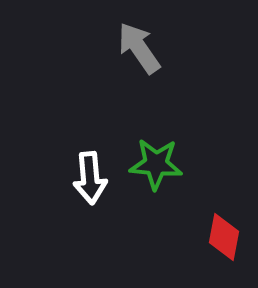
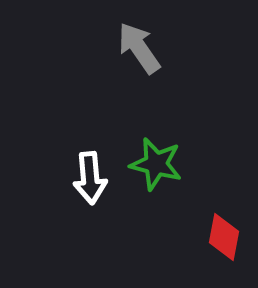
green star: rotated 10 degrees clockwise
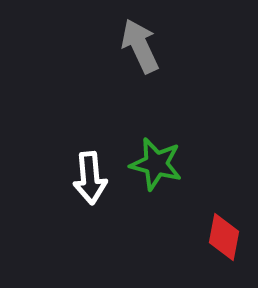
gray arrow: moved 1 px right, 2 px up; rotated 10 degrees clockwise
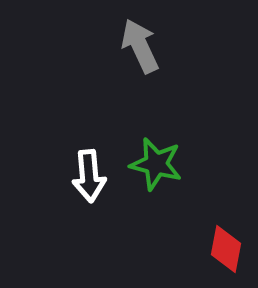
white arrow: moved 1 px left, 2 px up
red diamond: moved 2 px right, 12 px down
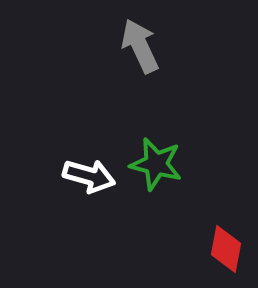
white arrow: rotated 69 degrees counterclockwise
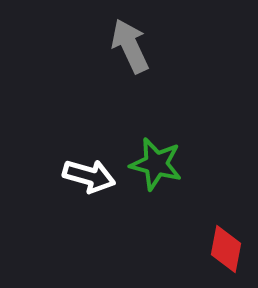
gray arrow: moved 10 px left
